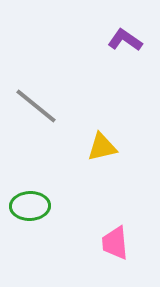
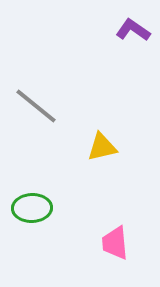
purple L-shape: moved 8 px right, 10 px up
green ellipse: moved 2 px right, 2 px down
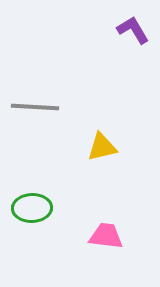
purple L-shape: rotated 24 degrees clockwise
gray line: moved 1 px left, 1 px down; rotated 36 degrees counterclockwise
pink trapezoid: moved 9 px left, 7 px up; rotated 102 degrees clockwise
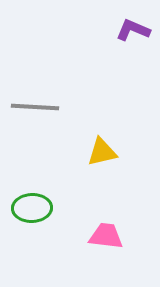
purple L-shape: rotated 36 degrees counterclockwise
yellow triangle: moved 5 px down
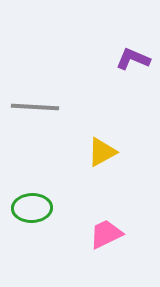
purple L-shape: moved 29 px down
yellow triangle: rotated 16 degrees counterclockwise
pink trapezoid: moved 2 px up; rotated 33 degrees counterclockwise
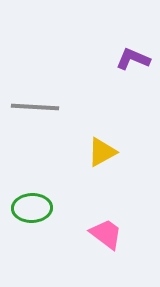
pink trapezoid: rotated 63 degrees clockwise
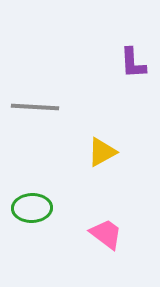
purple L-shape: moved 4 px down; rotated 116 degrees counterclockwise
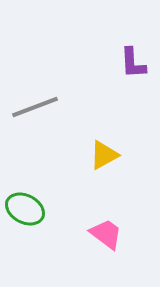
gray line: rotated 24 degrees counterclockwise
yellow triangle: moved 2 px right, 3 px down
green ellipse: moved 7 px left, 1 px down; rotated 30 degrees clockwise
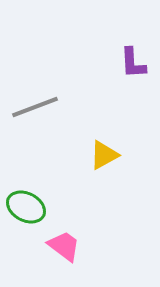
green ellipse: moved 1 px right, 2 px up
pink trapezoid: moved 42 px left, 12 px down
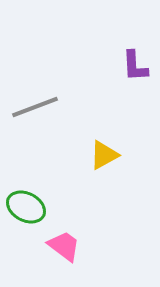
purple L-shape: moved 2 px right, 3 px down
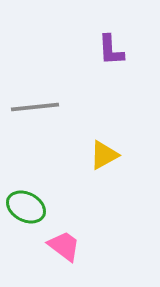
purple L-shape: moved 24 px left, 16 px up
gray line: rotated 15 degrees clockwise
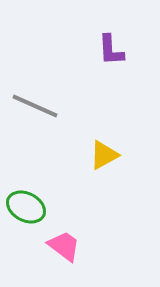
gray line: moved 1 px up; rotated 30 degrees clockwise
